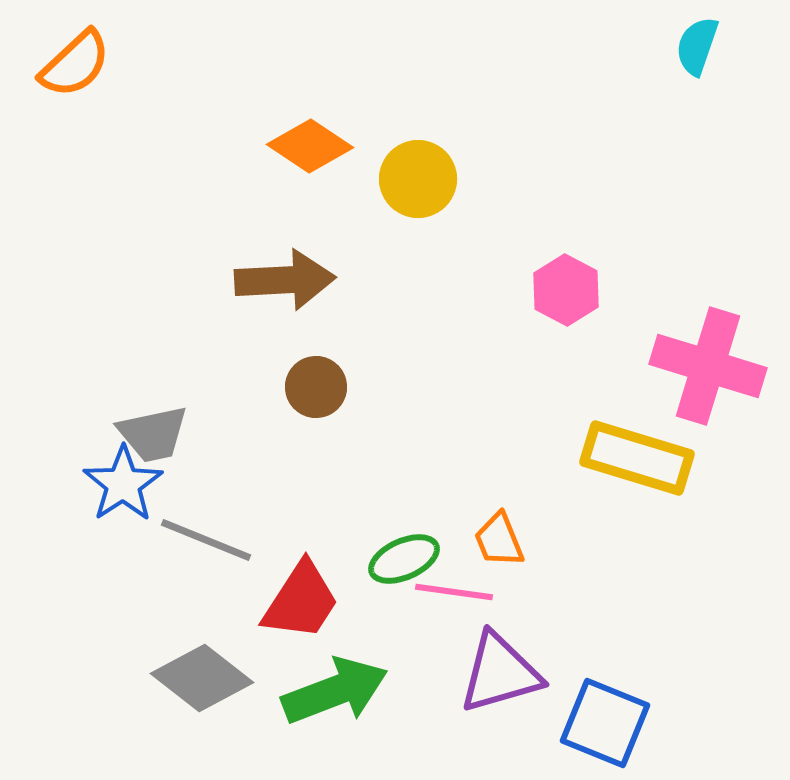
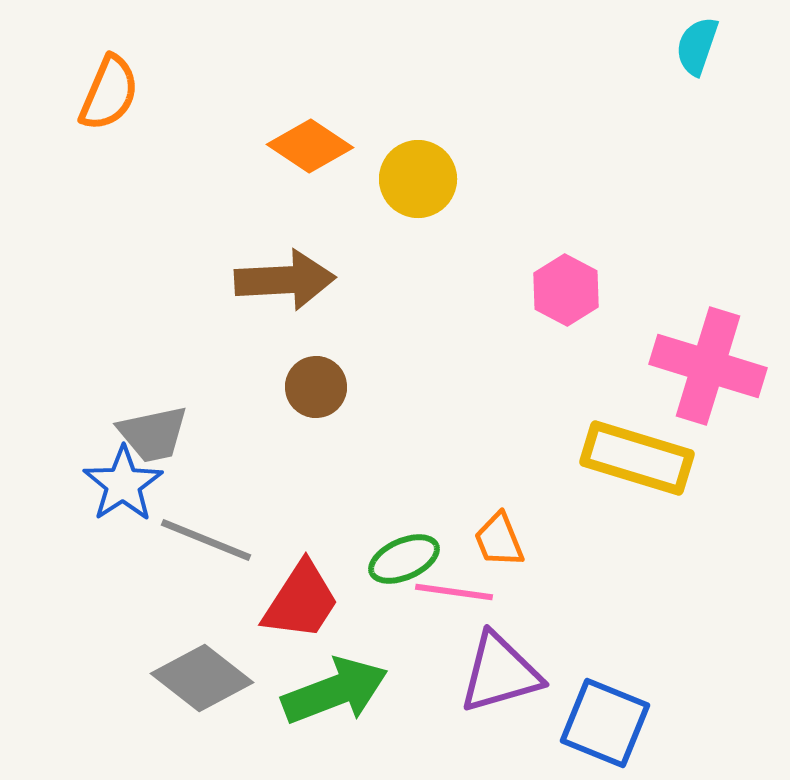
orange semicircle: moved 34 px right, 29 px down; rotated 24 degrees counterclockwise
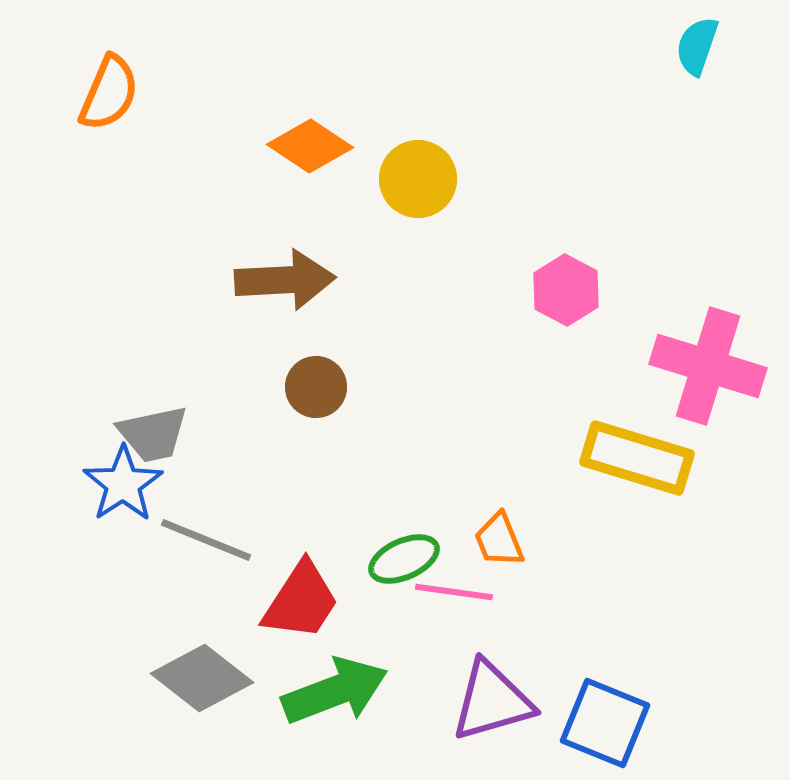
purple triangle: moved 8 px left, 28 px down
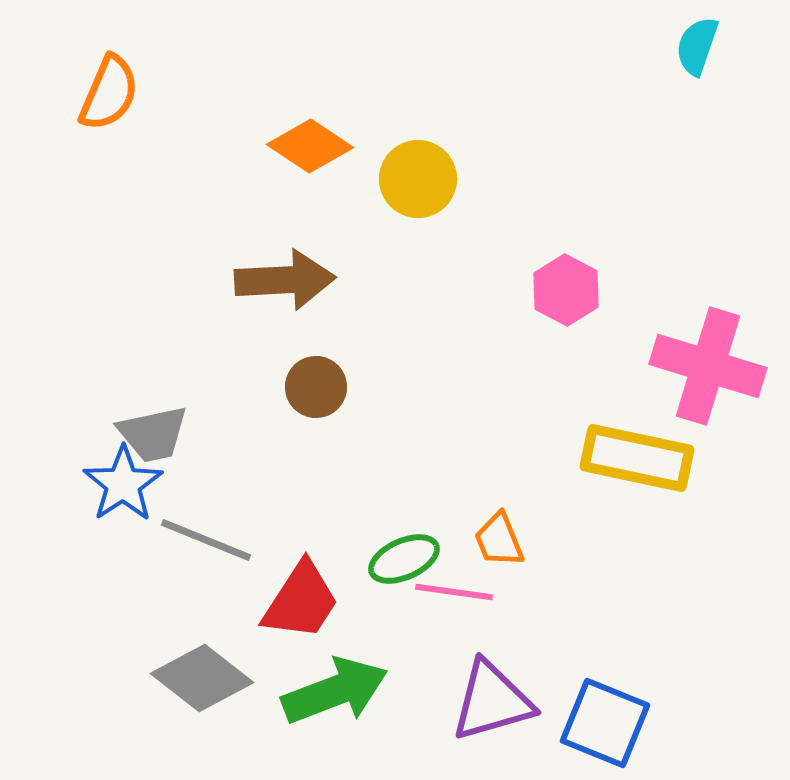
yellow rectangle: rotated 5 degrees counterclockwise
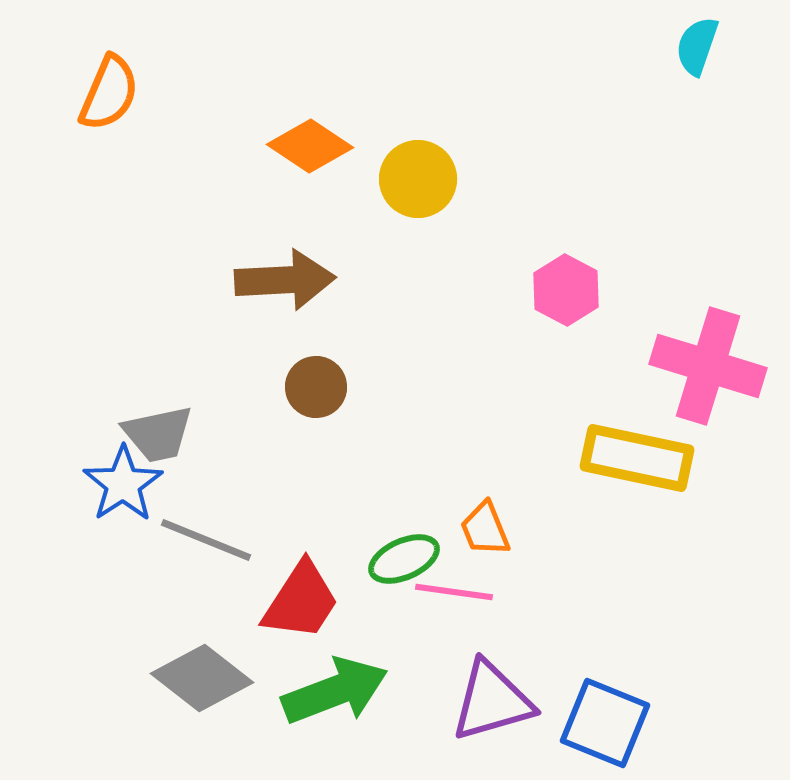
gray trapezoid: moved 5 px right
orange trapezoid: moved 14 px left, 11 px up
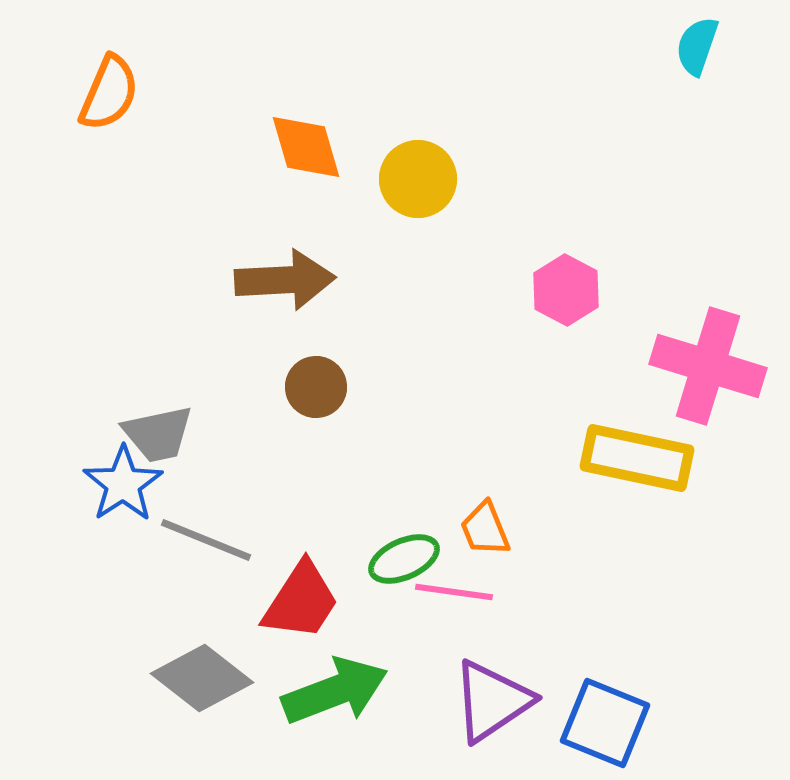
orange diamond: moved 4 px left, 1 px down; rotated 40 degrees clockwise
purple triangle: rotated 18 degrees counterclockwise
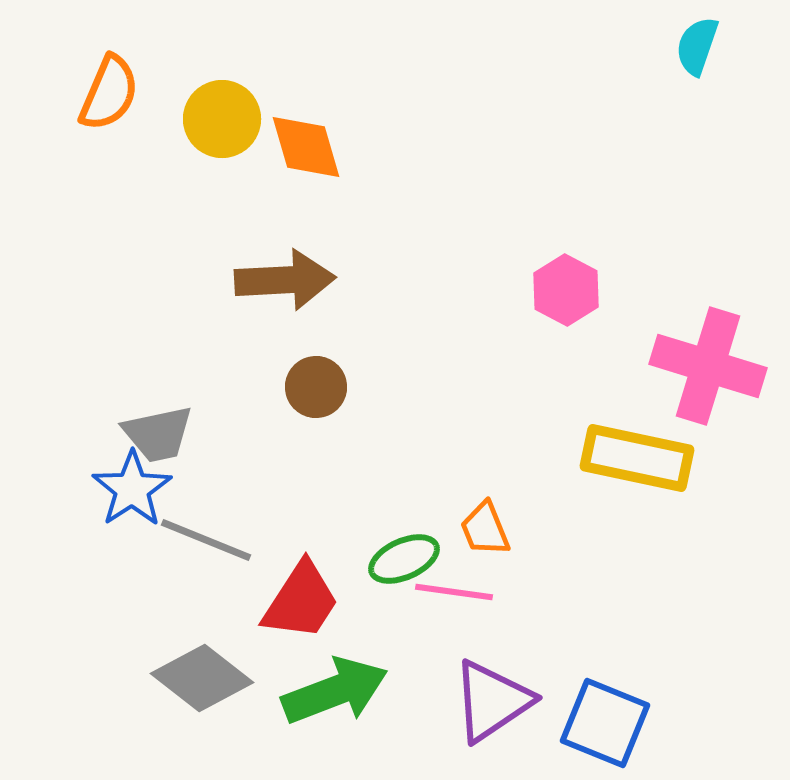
yellow circle: moved 196 px left, 60 px up
blue star: moved 9 px right, 5 px down
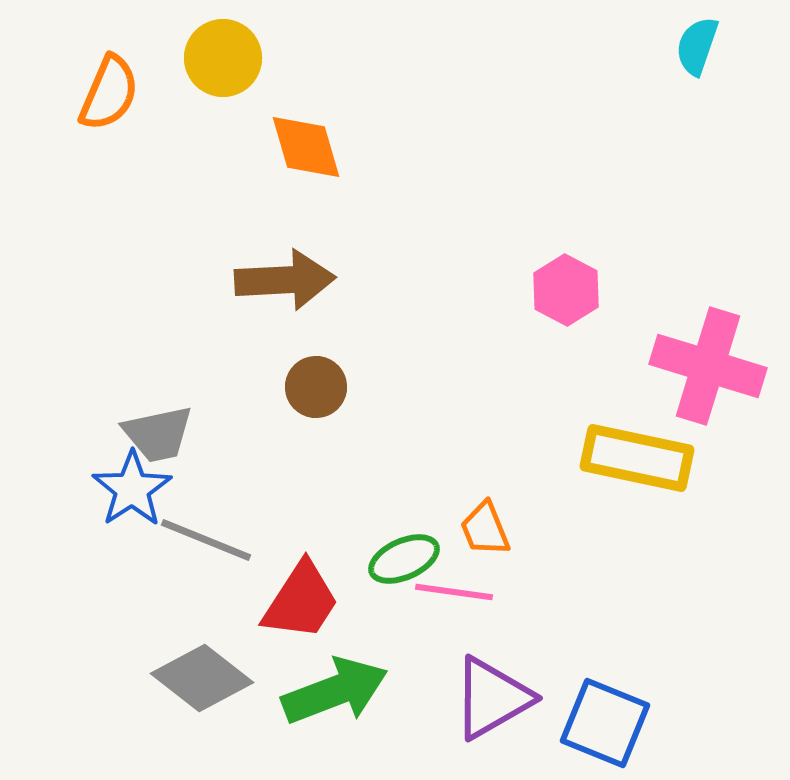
yellow circle: moved 1 px right, 61 px up
purple triangle: moved 3 px up; rotated 4 degrees clockwise
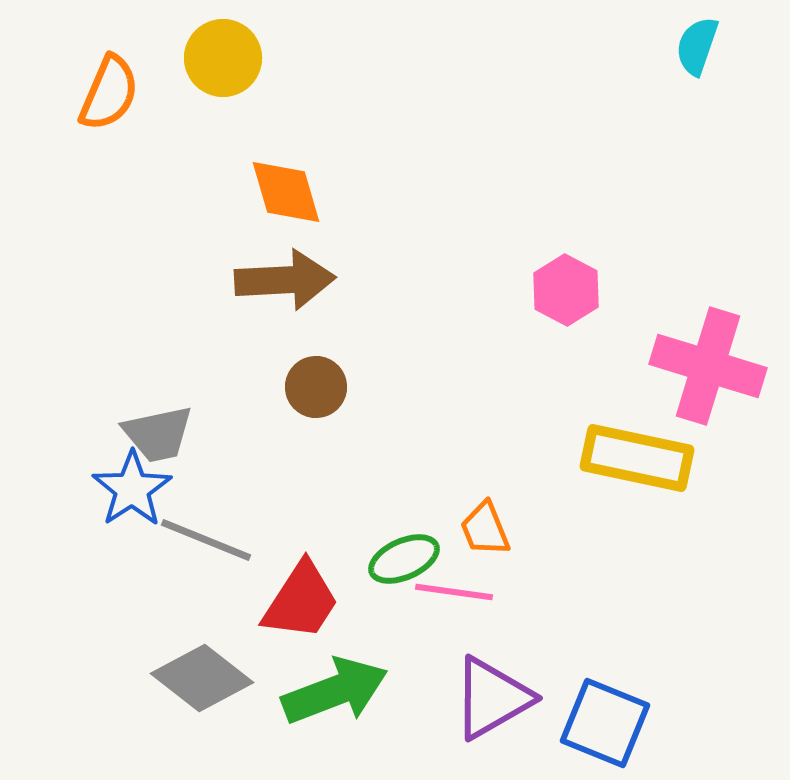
orange diamond: moved 20 px left, 45 px down
